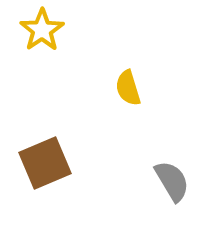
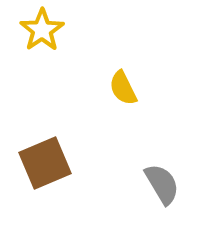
yellow semicircle: moved 5 px left; rotated 9 degrees counterclockwise
gray semicircle: moved 10 px left, 3 px down
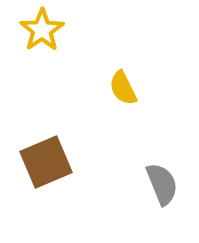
brown square: moved 1 px right, 1 px up
gray semicircle: rotated 9 degrees clockwise
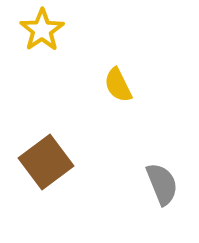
yellow semicircle: moved 5 px left, 3 px up
brown square: rotated 14 degrees counterclockwise
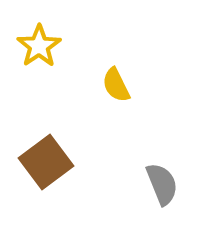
yellow star: moved 3 px left, 16 px down
yellow semicircle: moved 2 px left
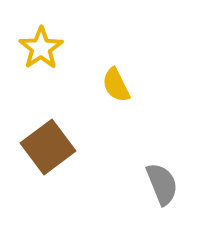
yellow star: moved 2 px right, 2 px down
brown square: moved 2 px right, 15 px up
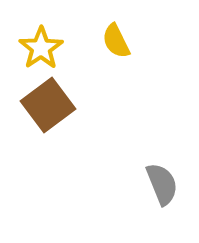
yellow semicircle: moved 44 px up
brown square: moved 42 px up
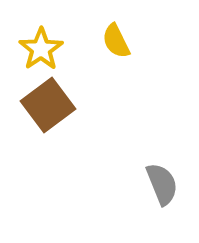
yellow star: moved 1 px down
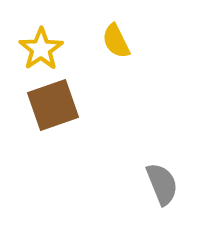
brown square: moved 5 px right; rotated 18 degrees clockwise
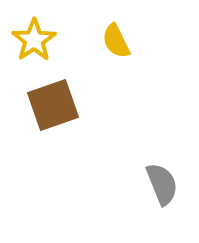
yellow star: moved 7 px left, 9 px up
